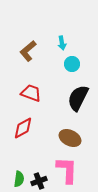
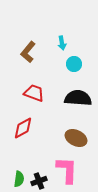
brown L-shape: moved 1 px down; rotated 10 degrees counterclockwise
cyan circle: moved 2 px right
red trapezoid: moved 3 px right
black semicircle: rotated 68 degrees clockwise
brown ellipse: moved 6 px right
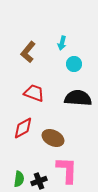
cyan arrow: rotated 24 degrees clockwise
brown ellipse: moved 23 px left
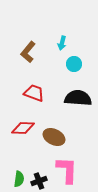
red diamond: rotated 30 degrees clockwise
brown ellipse: moved 1 px right, 1 px up
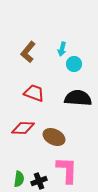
cyan arrow: moved 6 px down
